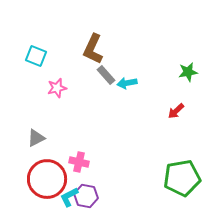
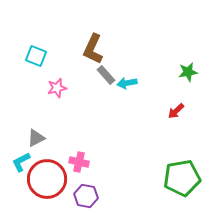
cyan L-shape: moved 48 px left, 35 px up
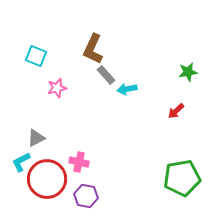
cyan arrow: moved 6 px down
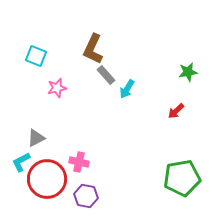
cyan arrow: rotated 48 degrees counterclockwise
